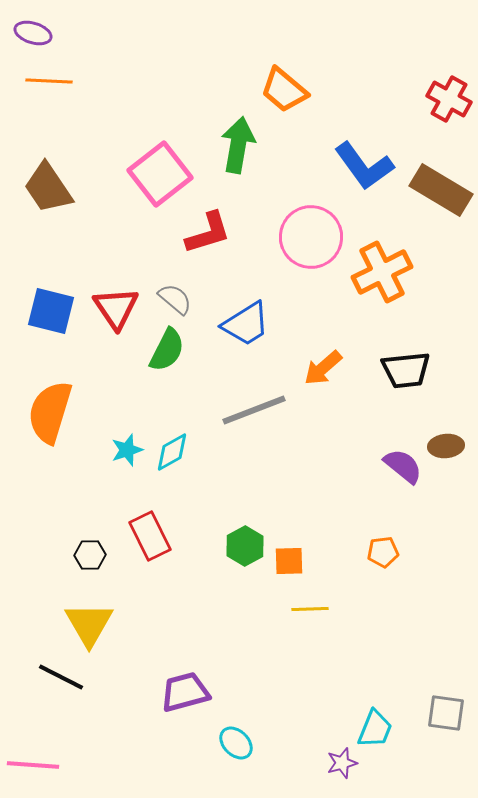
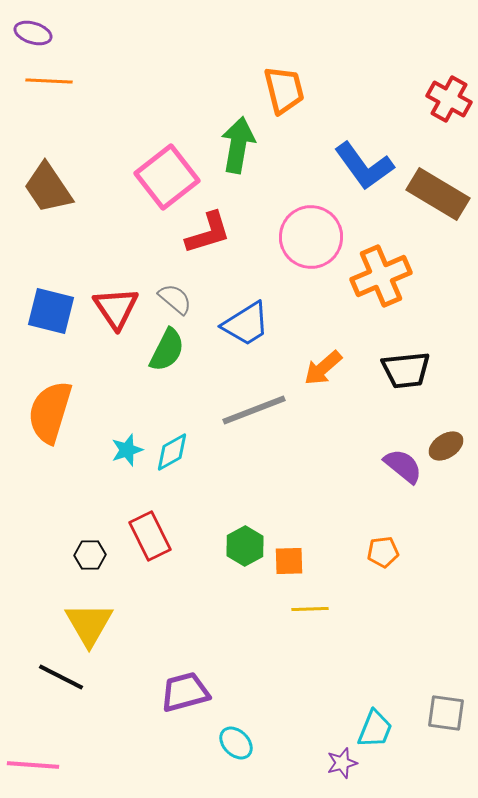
orange trapezoid: rotated 144 degrees counterclockwise
pink square: moved 7 px right, 3 px down
brown rectangle: moved 3 px left, 4 px down
orange cross: moved 1 px left, 4 px down; rotated 4 degrees clockwise
brown ellipse: rotated 28 degrees counterclockwise
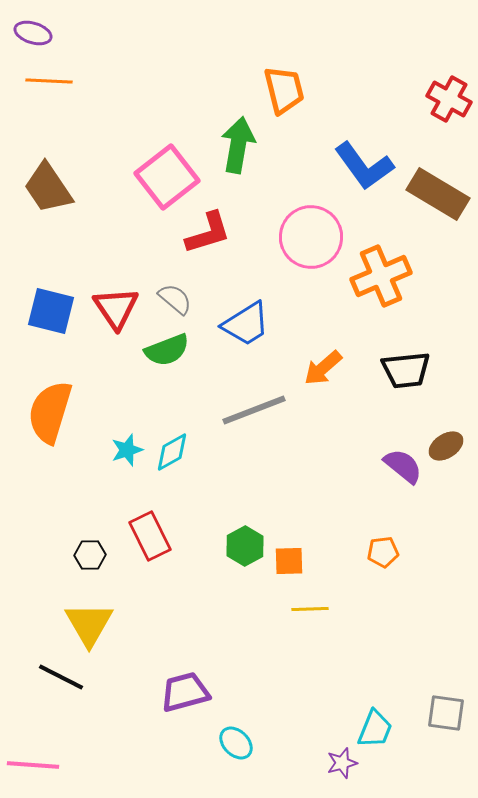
green semicircle: rotated 42 degrees clockwise
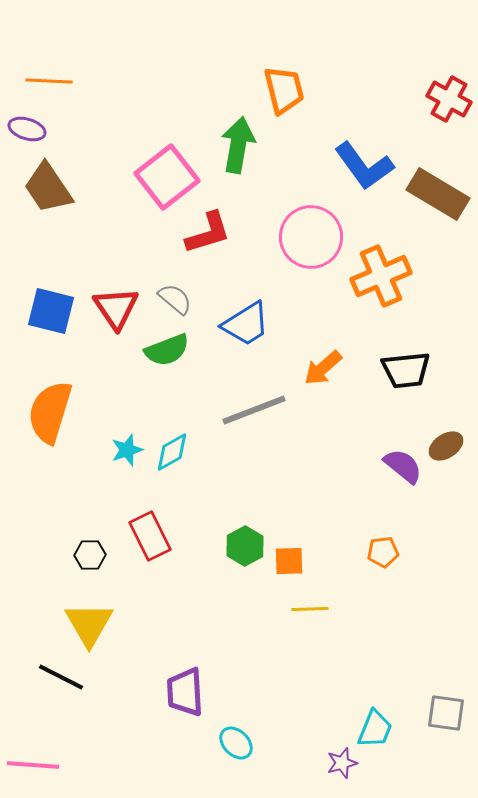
purple ellipse: moved 6 px left, 96 px down
purple trapezoid: rotated 78 degrees counterclockwise
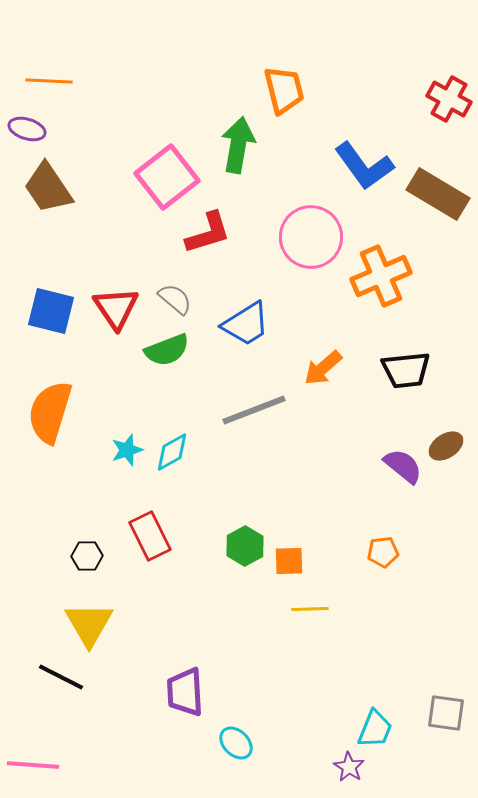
black hexagon: moved 3 px left, 1 px down
purple star: moved 7 px right, 4 px down; rotated 24 degrees counterclockwise
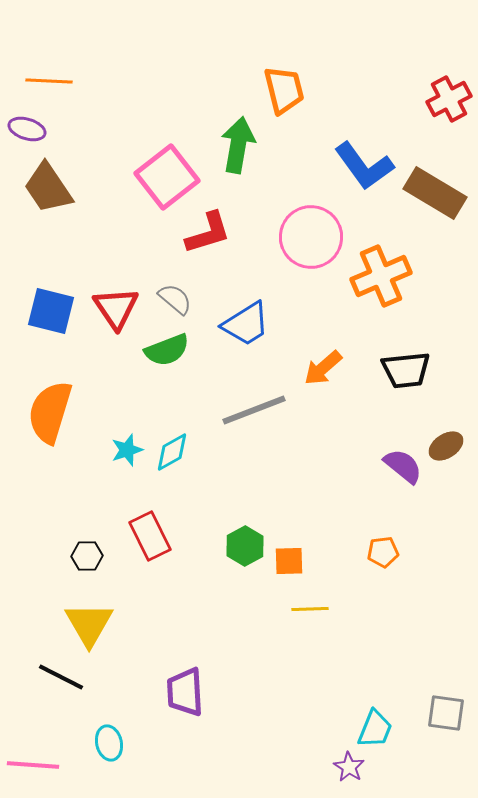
red cross: rotated 33 degrees clockwise
brown rectangle: moved 3 px left, 1 px up
cyan ellipse: moved 127 px left; rotated 32 degrees clockwise
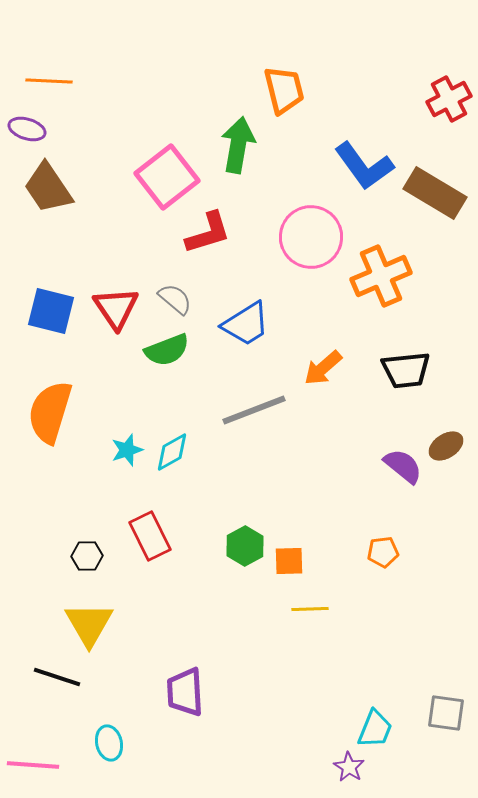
black line: moved 4 px left; rotated 9 degrees counterclockwise
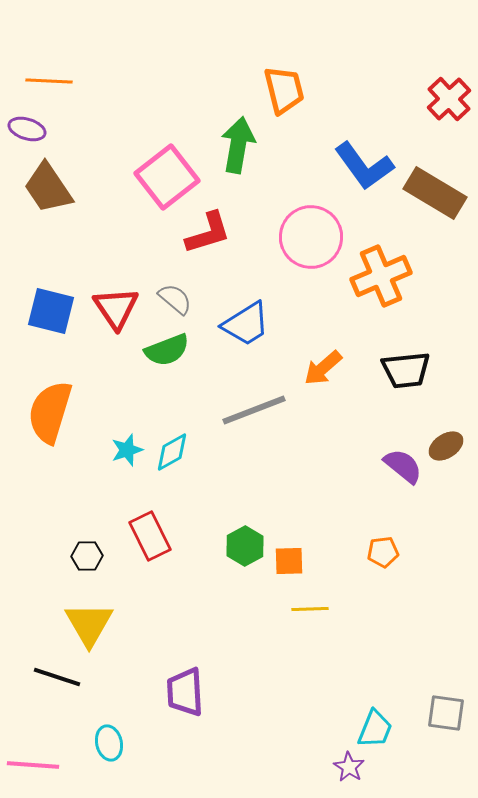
red cross: rotated 15 degrees counterclockwise
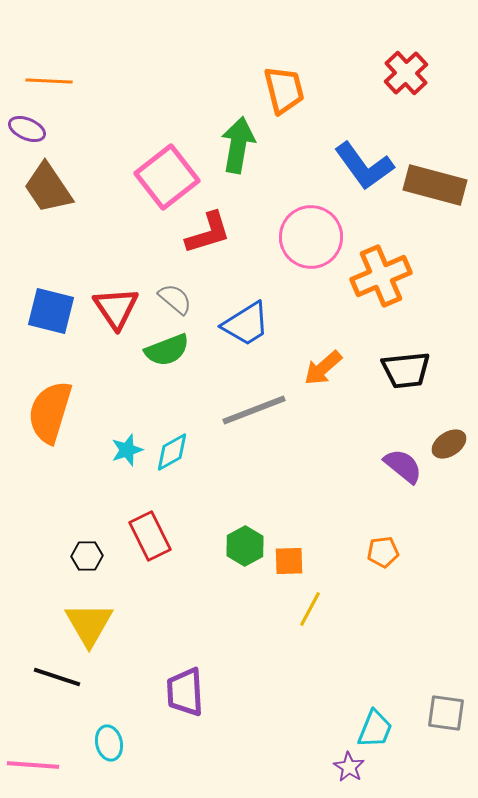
red cross: moved 43 px left, 26 px up
purple ellipse: rotated 6 degrees clockwise
brown rectangle: moved 8 px up; rotated 16 degrees counterclockwise
brown ellipse: moved 3 px right, 2 px up
yellow line: rotated 60 degrees counterclockwise
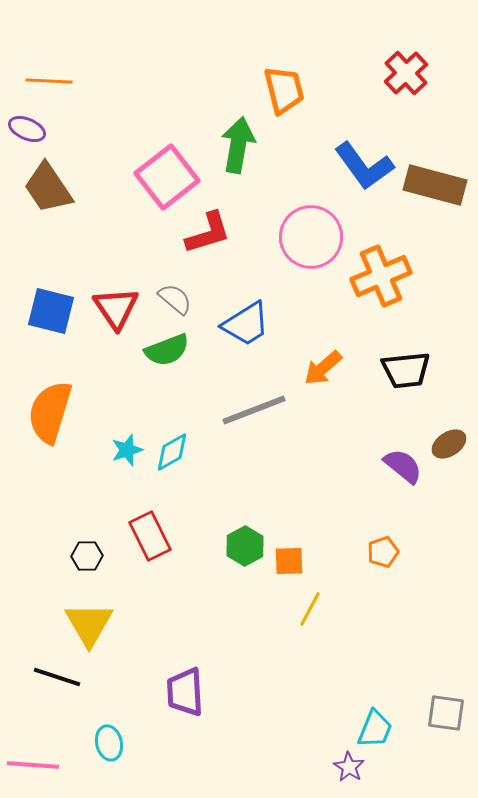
orange pentagon: rotated 12 degrees counterclockwise
